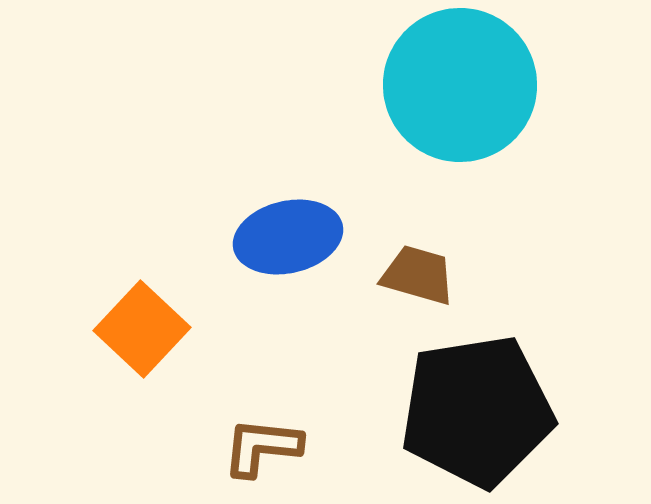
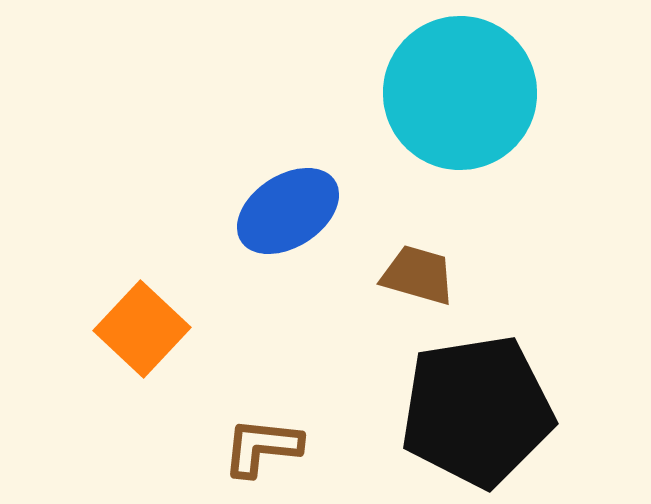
cyan circle: moved 8 px down
blue ellipse: moved 26 px up; rotated 20 degrees counterclockwise
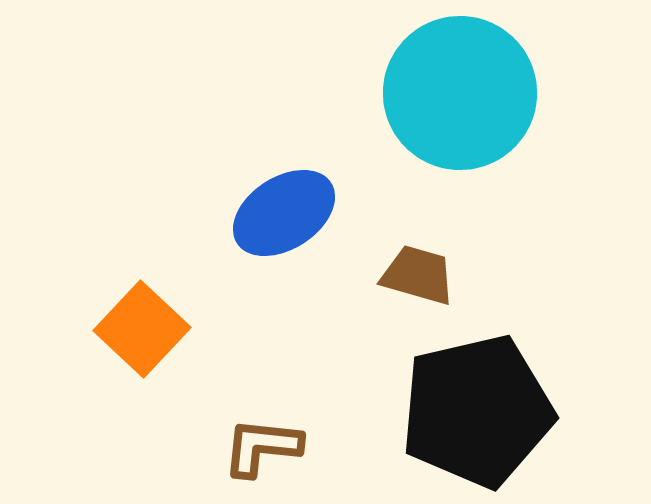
blue ellipse: moved 4 px left, 2 px down
black pentagon: rotated 4 degrees counterclockwise
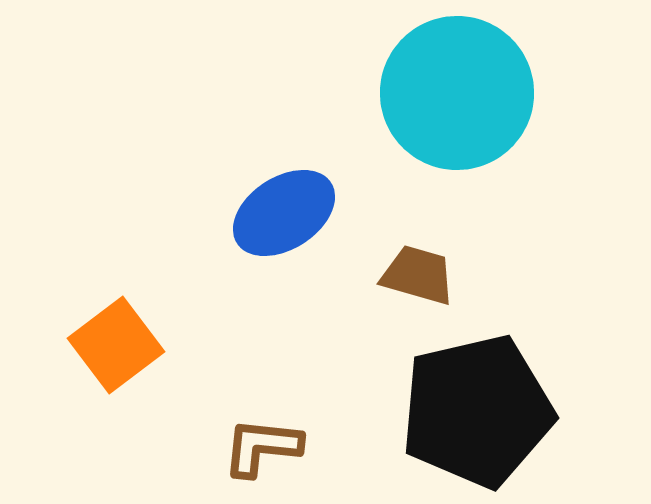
cyan circle: moved 3 px left
orange square: moved 26 px left, 16 px down; rotated 10 degrees clockwise
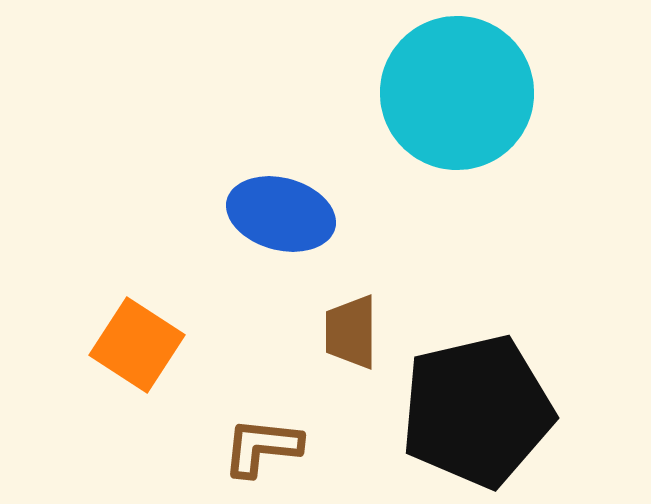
blue ellipse: moved 3 px left, 1 px down; rotated 48 degrees clockwise
brown trapezoid: moved 67 px left, 57 px down; rotated 106 degrees counterclockwise
orange square: moved 21 px right; rotated 20 degrees counterclockwise
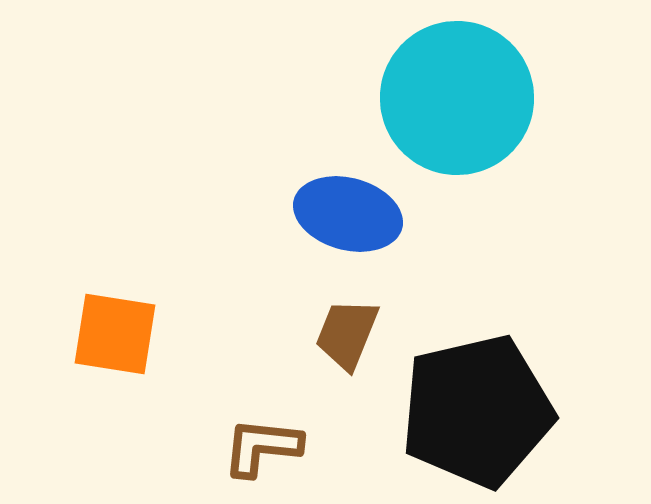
cyan circle: moved 5 px down
blue ellipse: moved 67 px right
brown trapezoid: moved 4 px left, 2 px down; rotated 22 degrees clockwise
orange square: moved 22 px left, 11 px up; rotated 24 degrees counterclockwise
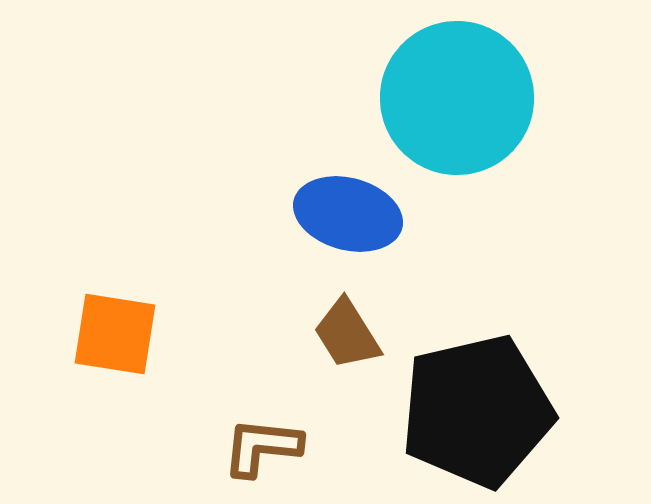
brown trapezoid: rotated 54 degrees counterclockwise
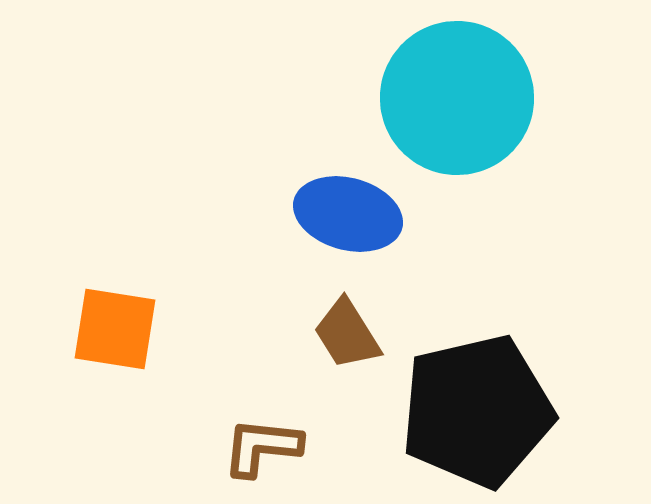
orange square: moved 5 px up
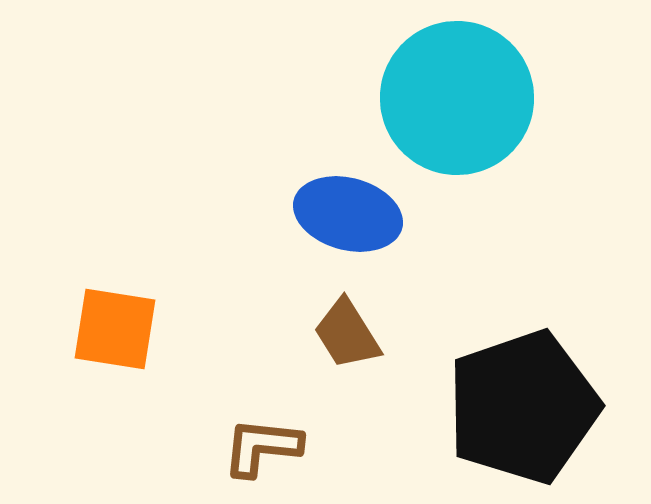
black pentagon: moved 46 px right, 4 px up; rotated 6 degrees counterclockwise
